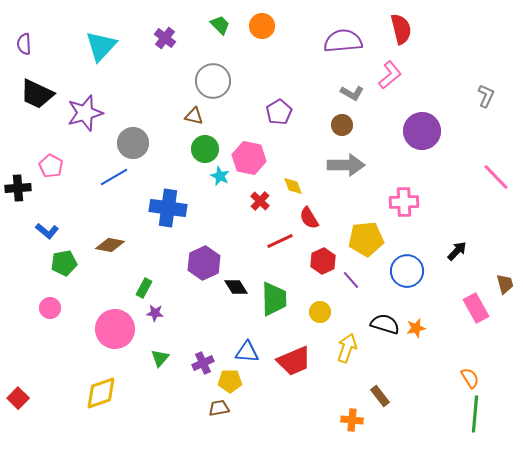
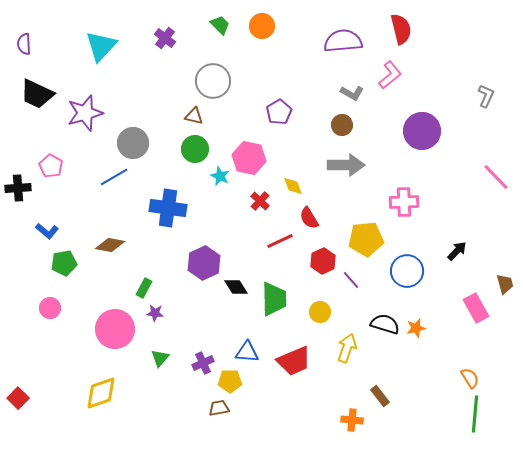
green circle at (205, 149): moved 10 px left
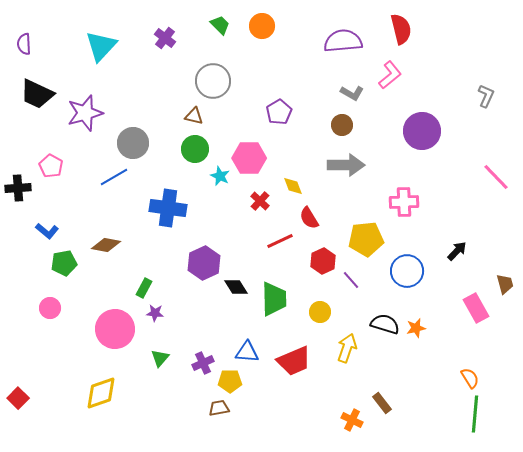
pink hexagon at (249, 158): rotated 12 degrees counterclockwise
brown diamond at (110, 245): moved 4 px left
brown rectangle at (380, 396): moved 2 px right, 7 px down
orange cross at (352, 420): rotated 20 degrees clockwise
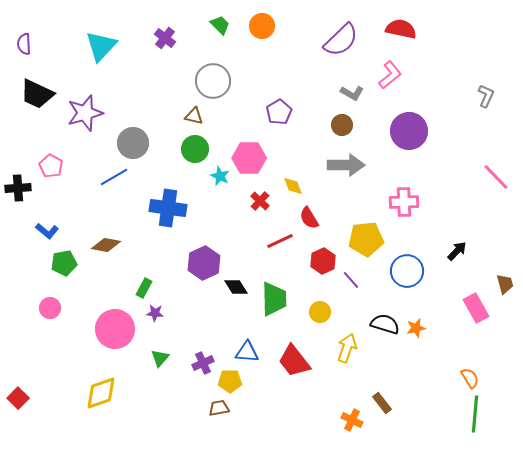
red semicircle at (401, 29): rotated 64 degrees counterclockwise
purple semicircle at (343, 41): moved 2 px left, 1 px up; rotated 141 degrees clockwise
purple circle at (422, 131): moved 13 px left
red trapezoid at (294, 361): rotated 75 degrees clockwise
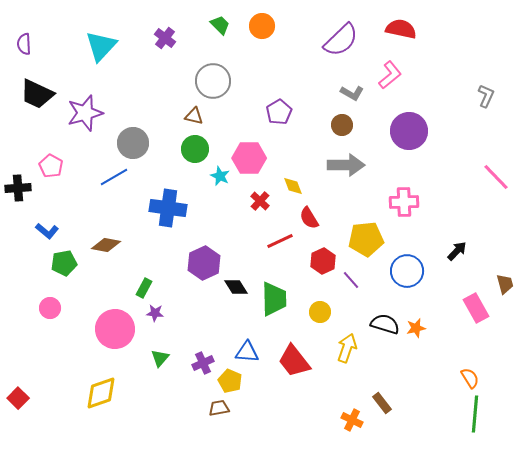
yellow pentagon at (230, 381): rotated 25 degrees clockwise
